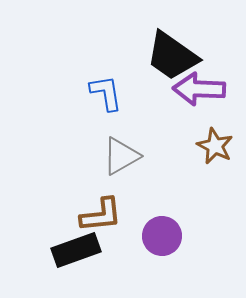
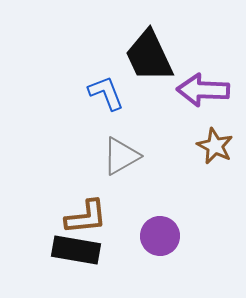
black trapezoid: moved 23 px left; rotated 30 degrees clockwise
purple arrow: moved 4 px right, 1 px down
blue L-shape: rotated 12 degrees counterclockwise
brown L-shape: moved 15 px left, 2 px down
purple circle: moved 2 px left
black rectangle: rotated 30 degrees clockwise
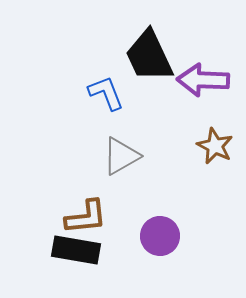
purple arrow: moved 10 px up
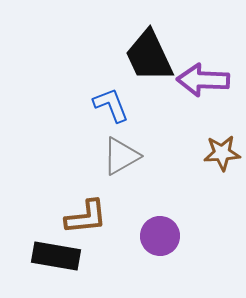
blue L-shape: moved 5 px right, 12 px down
brown star: moved 7 px right, 7 px down; rotated 30 degrees counterclockwise
black rectangle: moved 20 px left, 6 px down
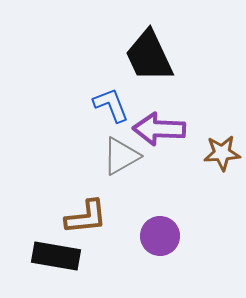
purple arrow: moved 44 px left, 49 px down
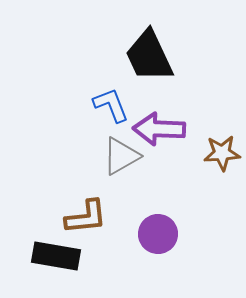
purple circle: moved 2 px left, 2 px up
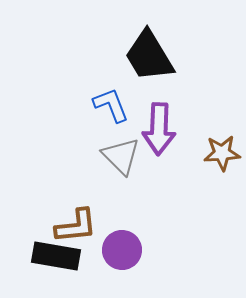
black trapezoid: rotated 6 degrees counterclockwise
purple arrow: rotated 90 degrees counterclockwise
gray triangle: rotated 45 degrees counterclockwise
brown L-shape: moved 10 px left, 9 px down
purple circle: moved 36 px left, 16 px down
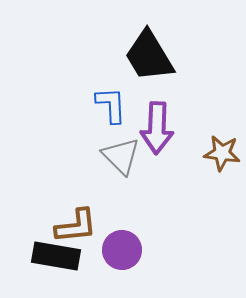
blue L-shape: rotated 18 degrees clockwise
purple arrow: moved 2 px left, 1 px up
brown star: rotated 12 degrees clockwise
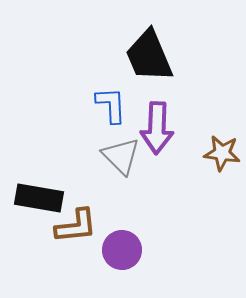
black trapezoid: rotated 8 degrees clockwise
black rectangle: moved 17 px left, 58 px up
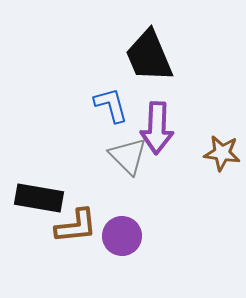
blue L-shape: rotated 12 degrees counterclockwise
gray triangle: moved 7 px right
purple circle: moved 14 px up
